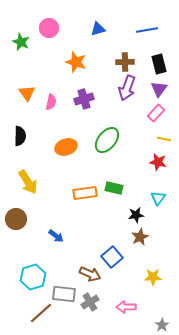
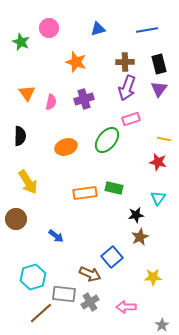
pink rectangle: moved 25 px left, 6 px down; rotated 30 degrees clockwise
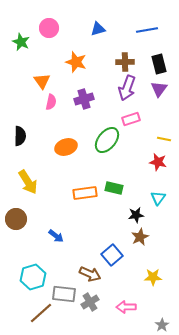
orange triangle: moved 15 px right, 12 px up
blue square: moved 2 px up
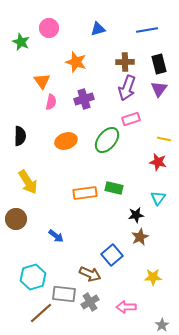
orange ellipse: moved 6 px up
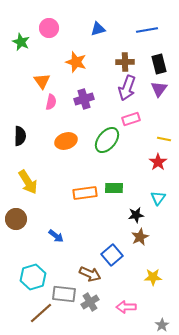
red star: rotated 24 degrees clockwise
green rectangle: rotated 12 degrees counterclockwise
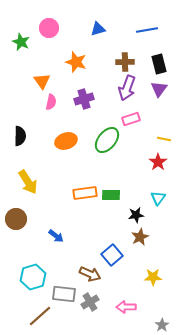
green rectangle: moved 3 px left, 7 px down
brown line: moved 1 px left, 3 px down
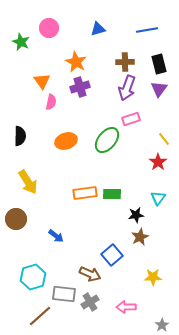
orange star: rotated 10 degrees clockwise
purple cross: moved 4 px left, 12 px up
yellow line: rotated 40 degrees clockwise
green rectangle: moved 1 px right, 1 px up
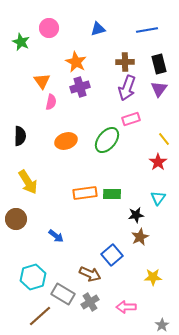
gray rectangle: moved 1 px left; rotated 25 degrees clockwise
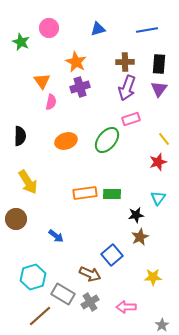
black rectangle: rotated 18 degrees clockwise
red star: rotated 18 degrees clockwise
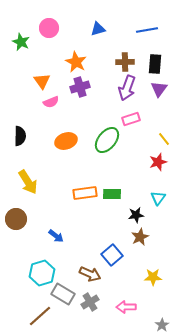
black rectangle: moved 4 px left
pink semicircle: rotated 56 degrees clockwise
cyan hexagon: moved 9 px right, 4 px up
